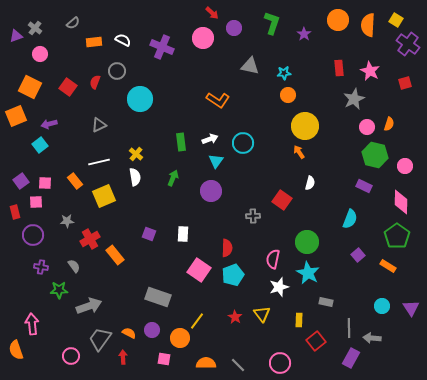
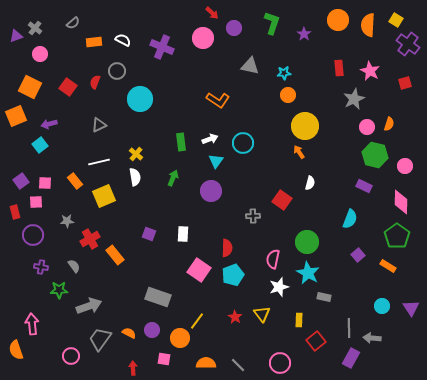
gray rectangle at (326, 302): moved 2 px left, 5 px up
red arrow at (123, 357): moved 10 px right, 11 px down
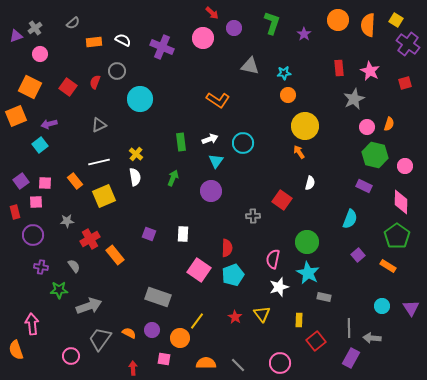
gray cross at (35, 28): rotated 16 degrees clockwise
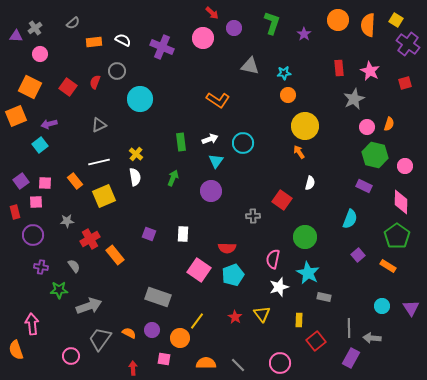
purple triangle at (16, 36): rotated 24 degrees clockwise
green circle at (307, 242): moved 2 px left, 5 px up
red semicircle at (227, 248): rotated 90 degrees clockwise
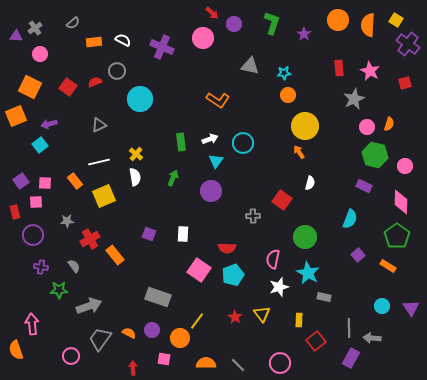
purple circle at (234, 28): moved 4 px up
red semicircle at (95, 82): rotated 48 degrees clockwise
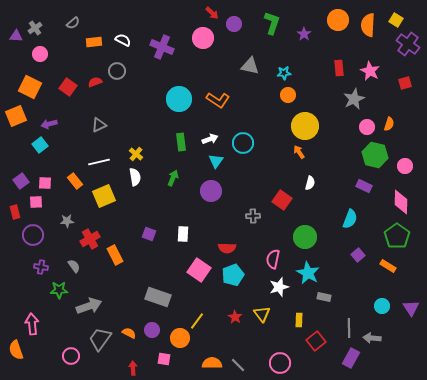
cyan circle at (140, 99): moved 39 px right
orange rectangle at (115, 255): rotated 12 degrees clockwise
orange semicircle at (206, 363): moved 6 px right
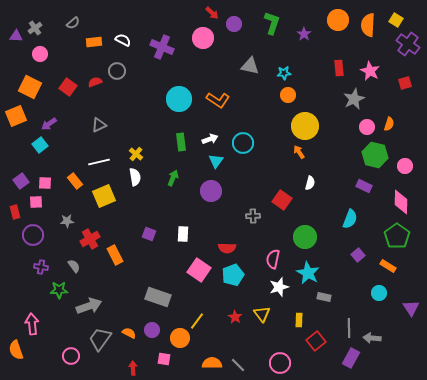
purple arrow at (49, 124): rotated 21 degrees counterclockwise
cyan circle at (382, 306): moved 3 px left, 13 px up
